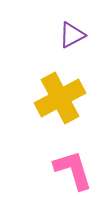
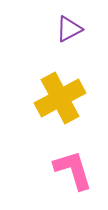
purple triangle: moved 3 px left, 6 px up
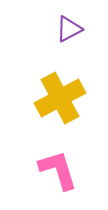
pink L-shape: moved 15 px left
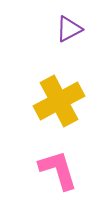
yellow cross: moved 1 px left, 3 px down
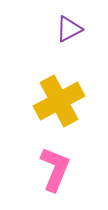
pink L-shape: moved 3 px left, 1 px up; rotated 39 degrees clockwise
